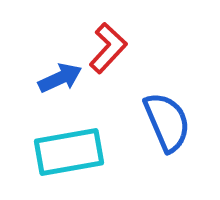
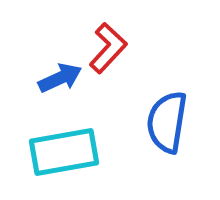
blue semicircle: rotated 148 degrees counterclockwise
cyan rectangle: moved 5 px left
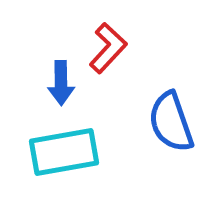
blue arrow: moved 1 px right, 5 px down; rotated 114 degrees clockwise
blue semicircle: moved 4 px right; rotated 28 degrees counterclockwise
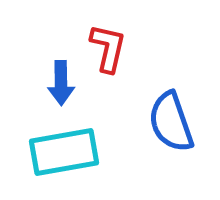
red L-shape: rotated 30 degrees counterclockwise
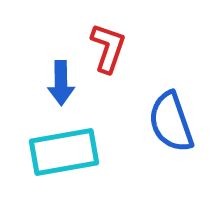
red L-shape: rotated 6 degrees clockwise
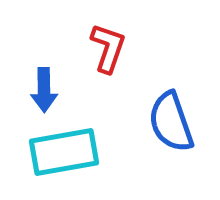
blue arrow: moved 17 px left, 7 px down
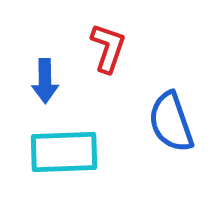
blue arrow: moved 1 px right, 9 px up
cyan rectangle: rotated 8 degrees clockwise
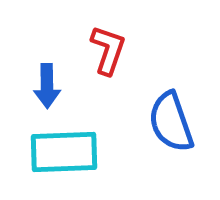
red L-shape: moved 2 px down
blue arrow: moved 2 px right, 5 px down
